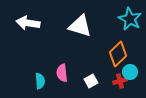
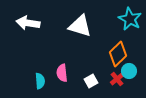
cyan circle: moved 1 px left, 1 px up
red cross: moved 3 px left, 2 px up; rotated 24 degrees counterclockwise
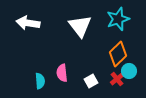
cyan star: moved 12 px left; rotated 25 degrees clockwise
white triangle: rotated 35 degrees clockwise
